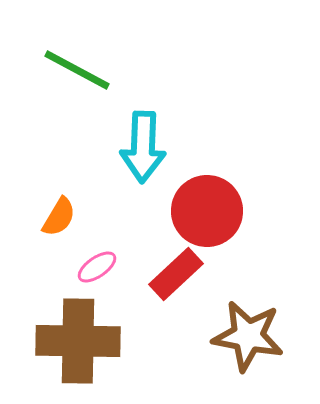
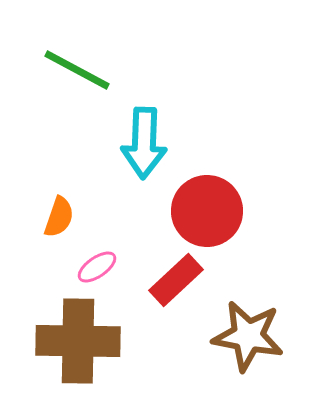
cyan arrow: moved 1 px right, 4 px up
orange semicircle: rotated 12 degrees counterclockwise
red rectangle: moved 6 px down
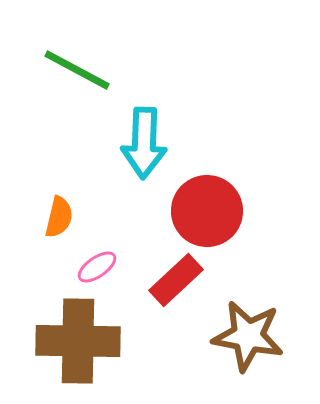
orange semicircle: rotated 6 degrees counterclockwise
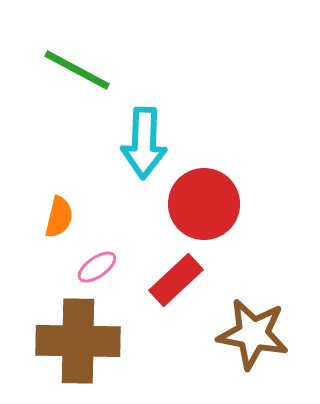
red circle: moved 3 px left, 7 px up
brown star: moved 5 px right, 2 px up
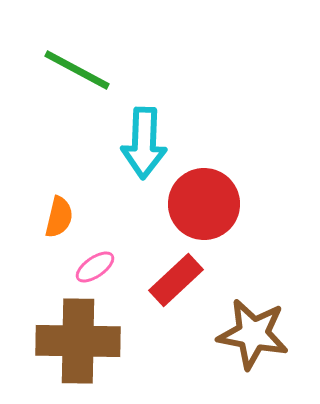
pink ellipse: moved 2 px left
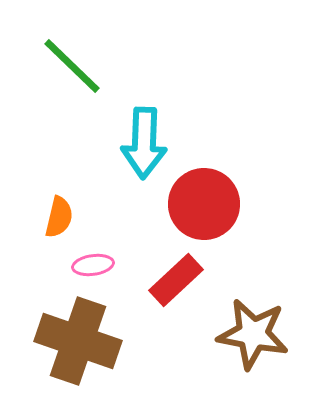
green line: moved 5 px left, 4 px up; rotated 16 degrees clockwise
pink ellipse: moved 2 px left, 2 px up; rotated 27 degrees clockwise
brown cross: rotated 18 degrees clockwise
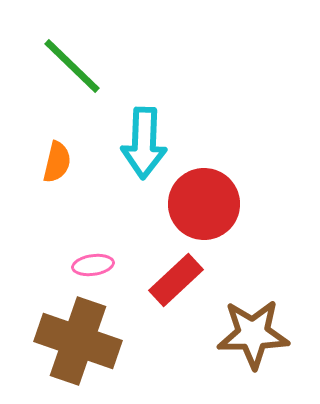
orange semicircle: moved 2 px left, 55 px up
brown star: rotated 12 degrees counterclockwise
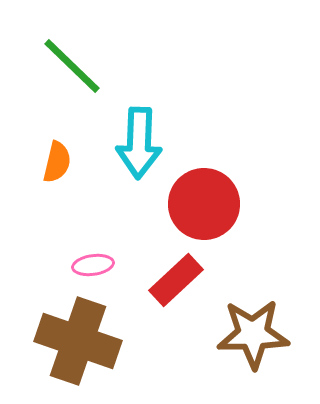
cyan arrow: moved 5 px left
